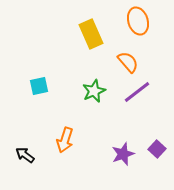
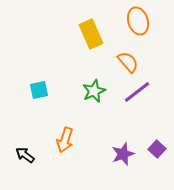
cyan square: moved 4 px down
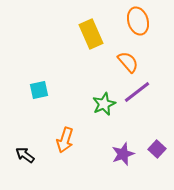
green star: moved 10 px right, 13 px down
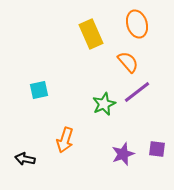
orange ellipse: moved 1 px left, 3 px down
purple square: rotated 36 degrees counterclockwise
black arrow: moved 4 px down; rotated 24 degrees counterclockwise
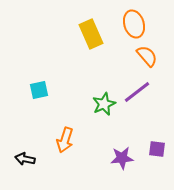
orange ellipse: moved 3 px left
orange semicircle: moved 19 px right, 6 px up
purple star: moved 1 px left, 4 px down; rotated 15 degrees clockwise
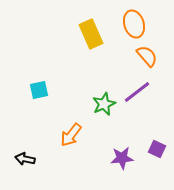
orange arrow: moved 6 px right, 5 px up; rotated 20 degrees clockwise
purple square: rotated 18 degrees clockwise
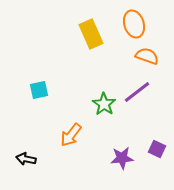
orange semicircle: rotated 30 degrees counterclockwise
green star: rotated 15 degrees counterclockwise
black arrow: moved 1 px right
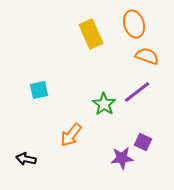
purple square: moved 14 px left, 7 px up
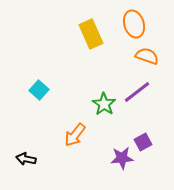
cyan square: rotated 36 degrees counterclockwise
orange arrow: moved 4 px right
purple square: rotated 36 degrees clockwise
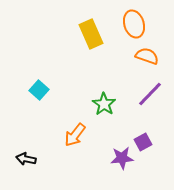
purple line: moved 13 px right, 2 px down; rotated 8 degrees counterclockwise
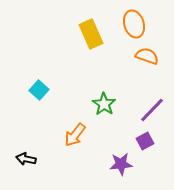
purple line: moved 2 px right, 16 px down
purple square: moved 2 px right, 1 px up
purple star: moved 1 px left, 6 px down
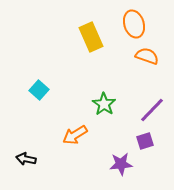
yellow rectangle: moved 3 px down
orange arrow: rotated 20 degrees clockwise
purple square: rotated 12 degrees clockwise
